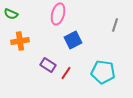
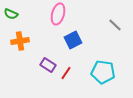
gray line: rotated 64 degrees counterclockwise
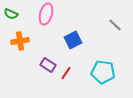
pink ellipse: moved 12 px left
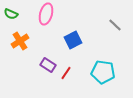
orange cross: rotated 24 degrees counterclockwise
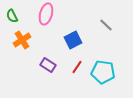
green semicircle: moved 1 px right, 2 px down; rotated 40 degrees clockwise
gray line: moved 9 px left
orange cross: moved 2 px right, 1 px up
red line: moved 11 px right, 6 px up
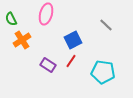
green semicircle: moved 1 px left, 3 px down
red line: moved 6 px left, 6 px up
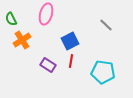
blue square: moved 3 px left, 1 px down
red line: rotated 24 degrees counterclockwise
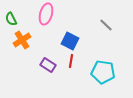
blue square: rotated 36 degrees counterclockwise
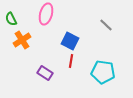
purple rectangle: moved 3 px left, 8 px down
